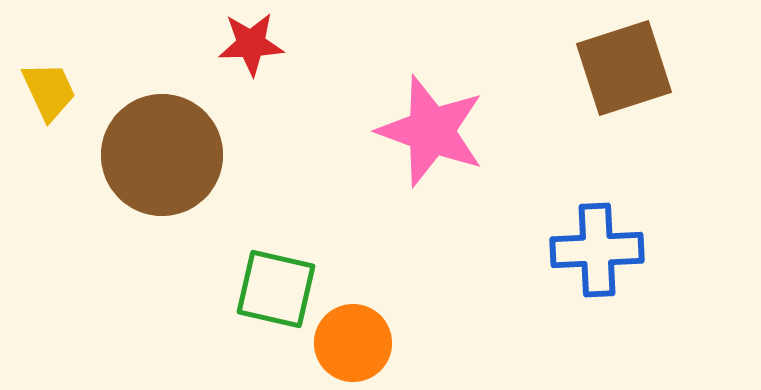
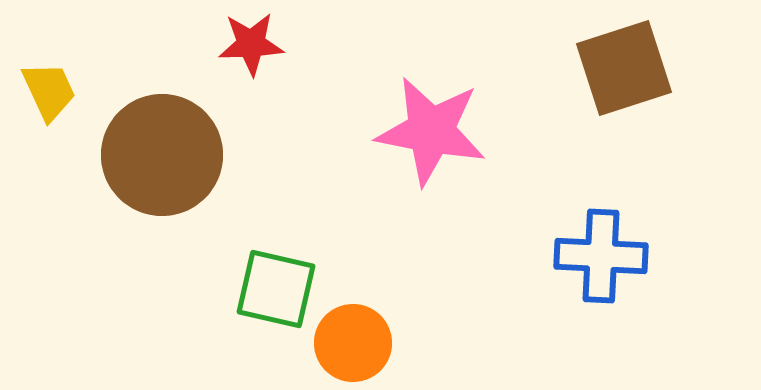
pink star: rotated 9 degrees counterclockwise
blue cross: moved 4 px right, 6 px down; rotated 6 degrees clockwise
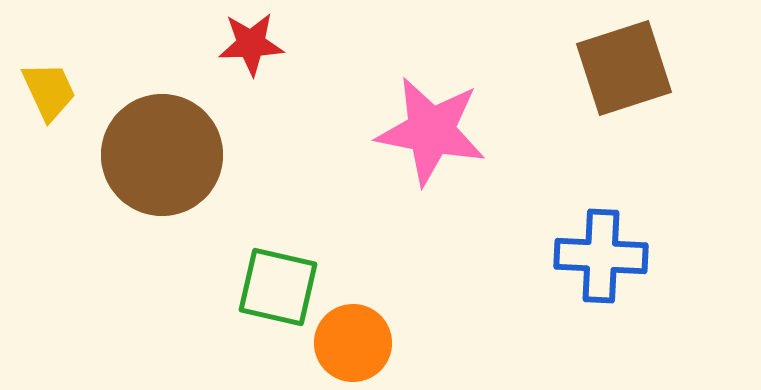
green square: moved 2 px right, 2 px up
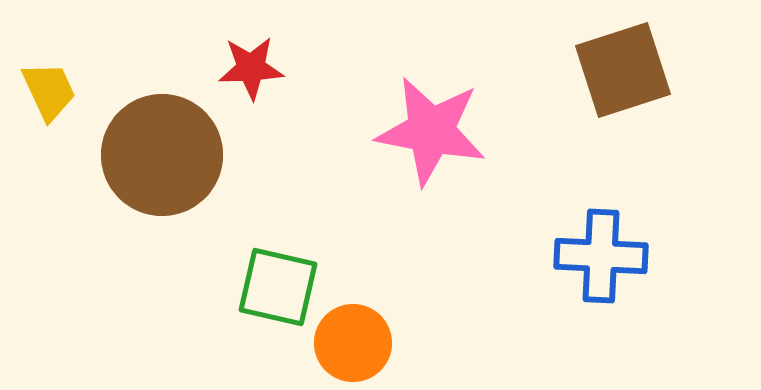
red star: moved 24 px down
brown square: moved 1 px left, 2 px down
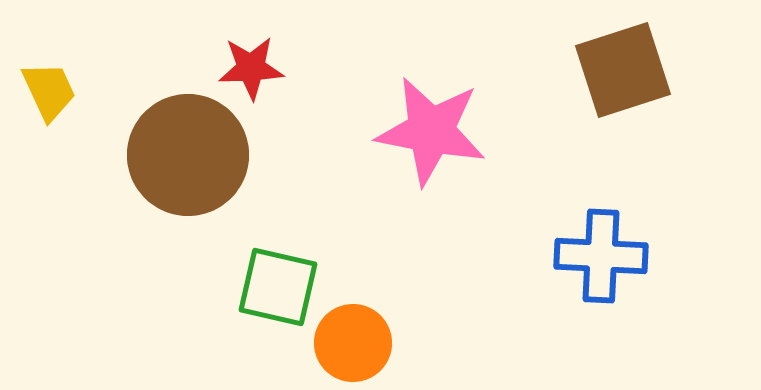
brown circle: moved 26 px right
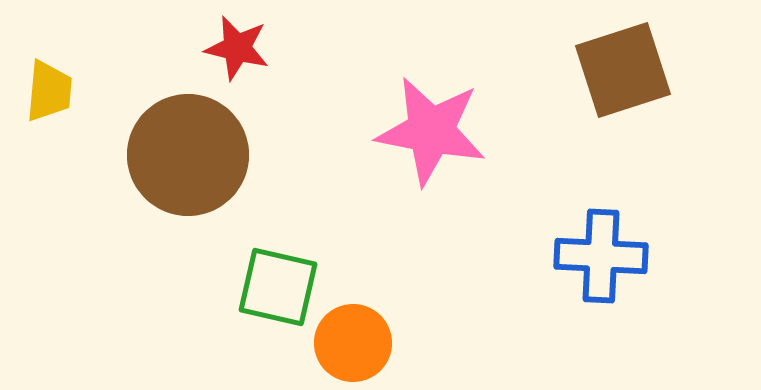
red star: moved 14 px left, 20 px up; rotated 16 degrees clockwise
yellow trapezoid: rotated 30 degrees clockwise
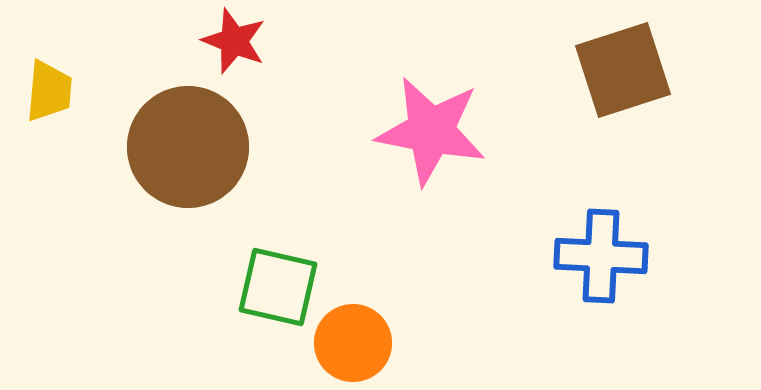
red star: moved 3 px left, 7 px up; rotated 8 degrees clockwise
brown circle: moved 8 px up
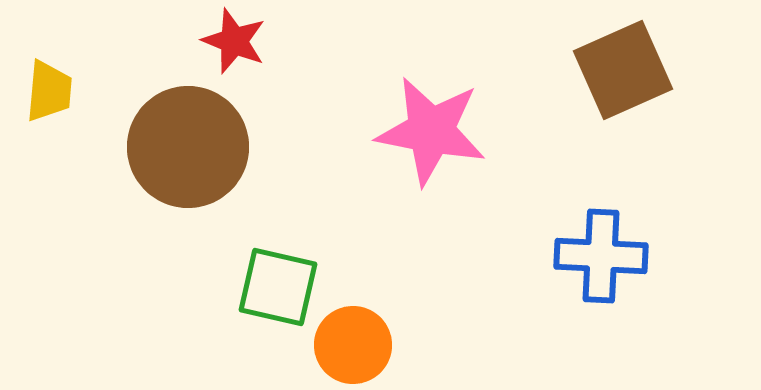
brown square: rotated 6 degrees counterclockwise
orange circle: moved 2 px down
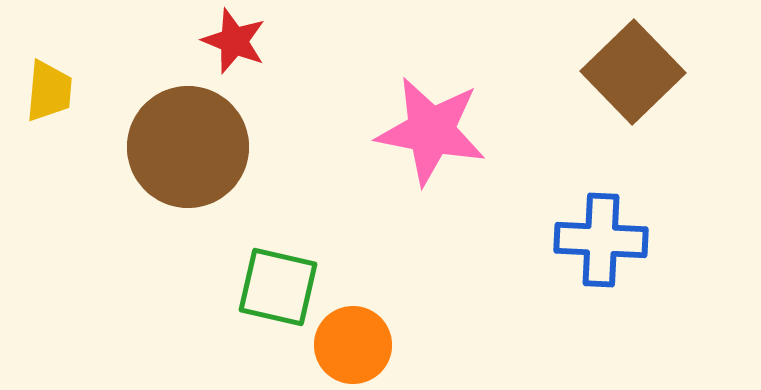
brown square: moved 10 px right, 2 px down; rotated 20 degrees counterclockwise
blue cross: moved 16 px up
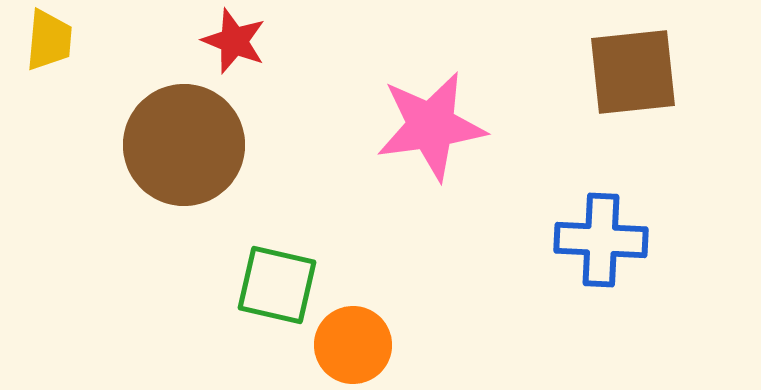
brown square: rotated 38 degrees clockwise
yellow trapezoid: moved 51 px up
pink star: moved 5 px up; rotated 19 degrees counterclockwise
brown circle: moved 4 px left, 2 px up
green square: moved 1 px left, 2 px up
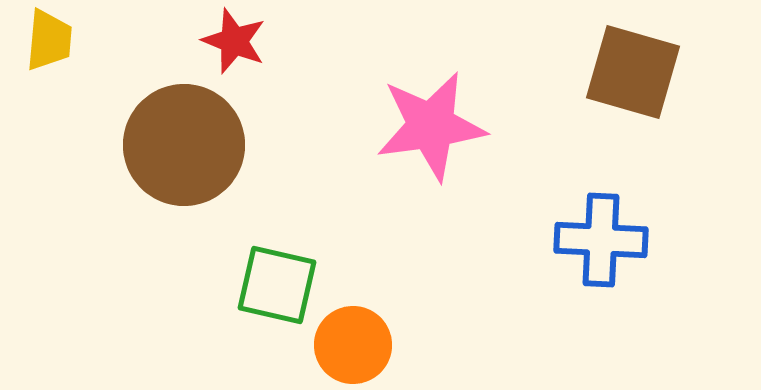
brown square: rotated 22 degrees clockwise
